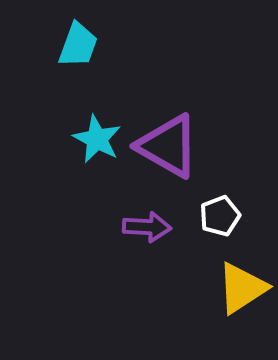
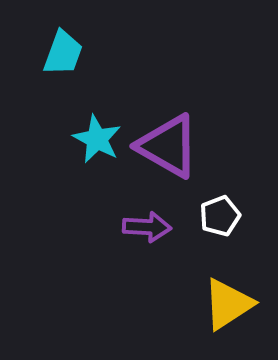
cyan trapezoid: moved 15 px left, 8 px down
yellow triangle: moved 14 px left, 16 px down
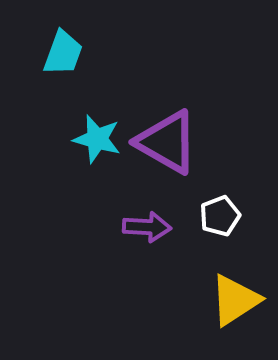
cyan star: rotated 12 degrees counterclockwise
purple triangle: moved 1 px left, 4 px up
yellow triangle: moved 7 px right, 4 px up
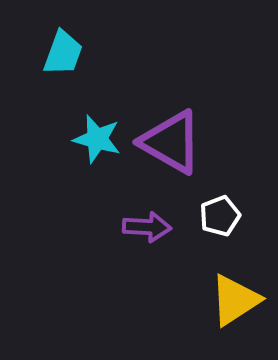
purple triangle: moved 4 px right
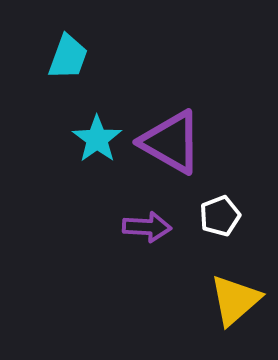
cyan trapezoid: moved 5 px right, 4 px down
cyan star: rotated 21 degrees clockwise
yellow triangle: rotated 8 degrees counterclockwise
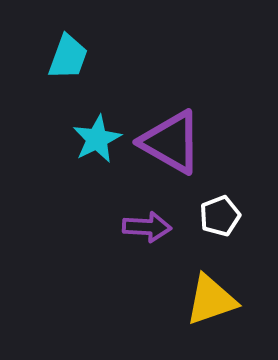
cyan star: rotated 9 degrees clockwise
yellow triangle: moved 24 px left; rotated 22 degrees clockwise
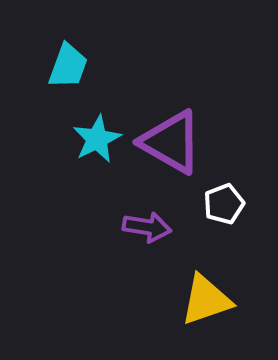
cyan trapezoid: moved 9 px down
white pentagon: moved 4 px right, 12 px up
purple arrow: rotated 6 degrees clockwise
yellow triangle: moved 5 px left
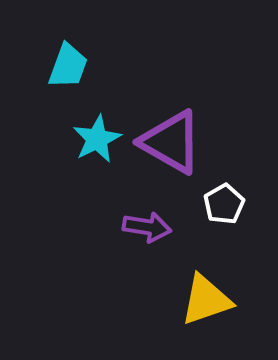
white pentagon: rotated 9 degrees counterclockwise
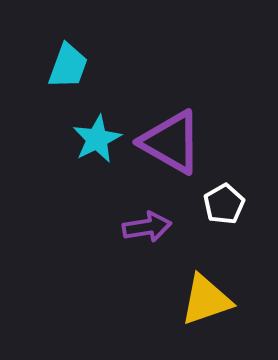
purple arrow: rotated 18 degrees counterclockwise
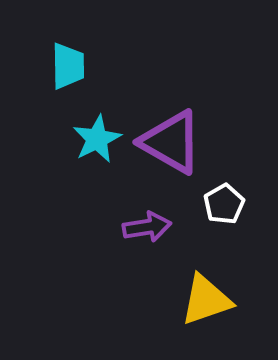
cyan trapezoid: rotated 21 degrees counterclockwise
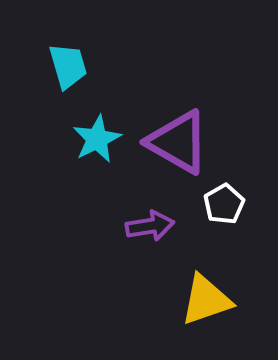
cyan trapezoid: rotated 15 degrees counterclockwise
purple triangle: moved 7 px right
purple arrow: moved 3 px right, 1 px up
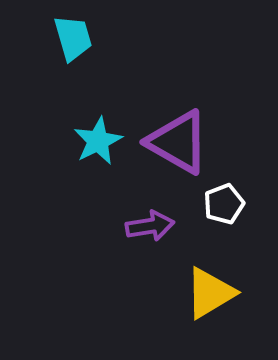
cyan trapezoid: moved 5 px right, 28 px up
cyan star: moved 1 px right, 2 px down
white pentagon: rotated 9 degrees clockwise
yellow triangle: moved 4 px right, 7 px up; rotated 12 degrees counterclockwise
